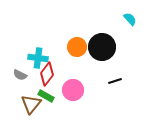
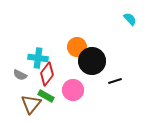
black circle: moved 10 px left, 14 px down
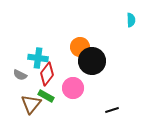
cyan semicircle: moved 1 px right, 1 px down; rotated 40 degrees clockwise
orange circle: moved 3 px right
black line: moved 3 px left, 29 px down
pink circle: moved 2 px up
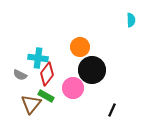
black circle: moved 9 px down
black line: rotated 48 degrees counterclockwise
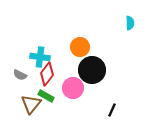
cyan semicircle: moved 1 px left, 3 px down
cyan cross: moved 2 px right, 1 px up
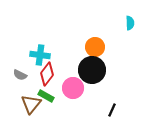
orange circle: moved 15 px right
cyan cross: moved 2 px up
